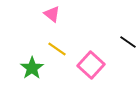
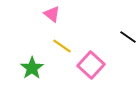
black line: moved 5 px up
yellow line: moved 5 px right, 3 px up
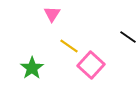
pink triangle: rotated 24 degrees clockwise
yellow line: moved 7 px right
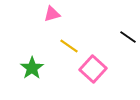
pink triangle: rotated 42 degrees clockwise
pink square: moved 2 px right, 4 px down
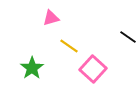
pink triangle: moved 1 px left, 4 px down
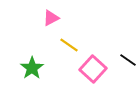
pink triangle: rotated 12 degrees counterclockwise
black line: moved 23 px down
yellow line: moved 1 px up
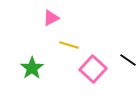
yellow line: rotated 18 degrees counterclockwise
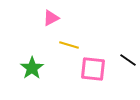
pink square: rotated 36 degrees counterclockwise
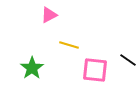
pink triangle: moved 2 px left, 3 px up
pink square: moved 2 px right, 1 px down
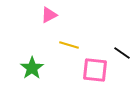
black line: moved 6 px left, 7 px up
